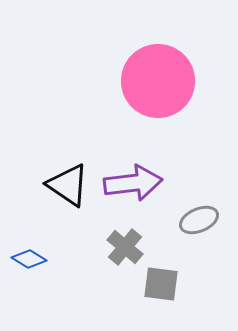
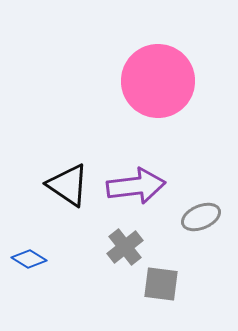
purple arrow: moved 3 px right, 3 px down
gray ellipse: moved 2 px right, 3 px up
gray cross: rotated 12 degrees clockwise
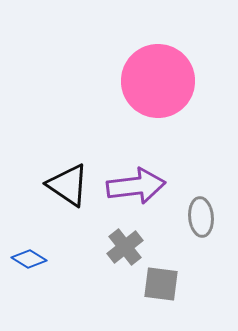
gray ellipse: rotated 72 degrees counterclockwise
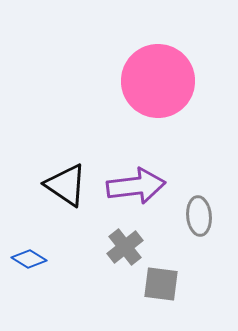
black triangle: moved 2 px left
gray ellipse: moved 2 px left, 1 px up
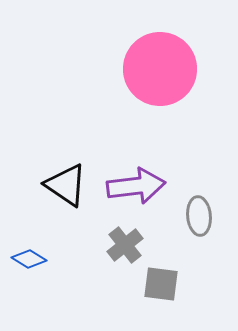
pink circle: moved 2 px right, 12 px up
gray cross: moved 2 px up
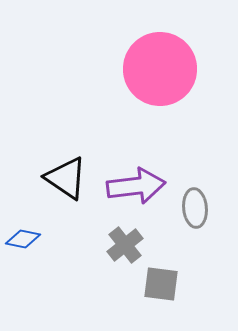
black triangle: moved 7 px up
gray ellipse: moved 4 px left, 8 px up
blue diamond: moved 6 px left, 20 px up; rotated 20 degrees counterclockwise
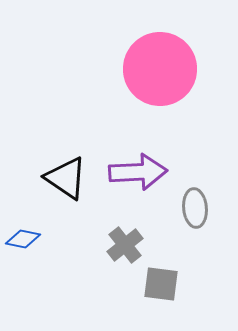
purple arrow: moved 2 px right, 14 px up; rotated 4 degrees clockwise
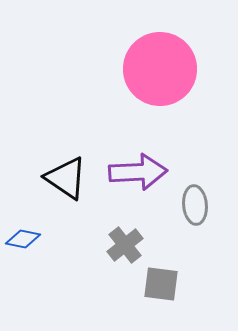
gray ellipse: moved 3 px up
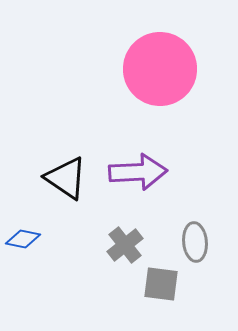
gray ellipse: moved 37 px down
